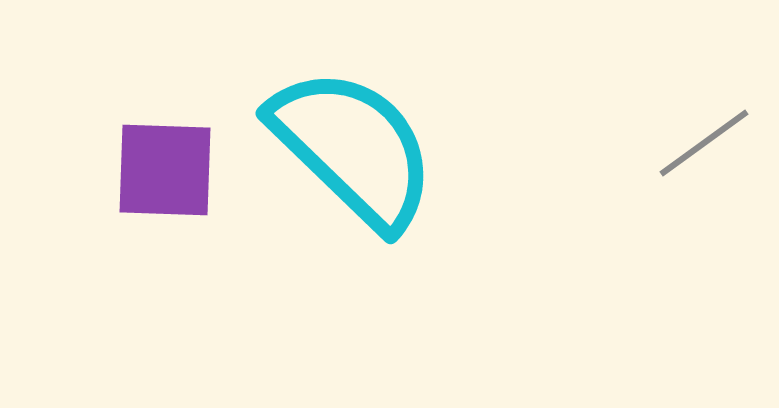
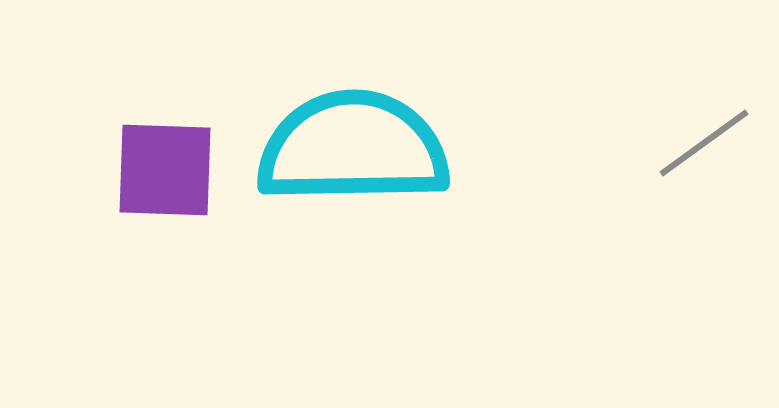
cyan semicircle: rotated 45 degrees counterclockwise
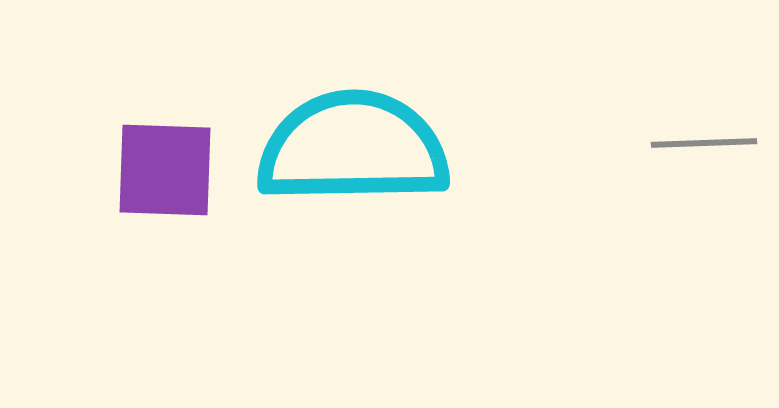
gray line: rotated 34 degrees clockwise
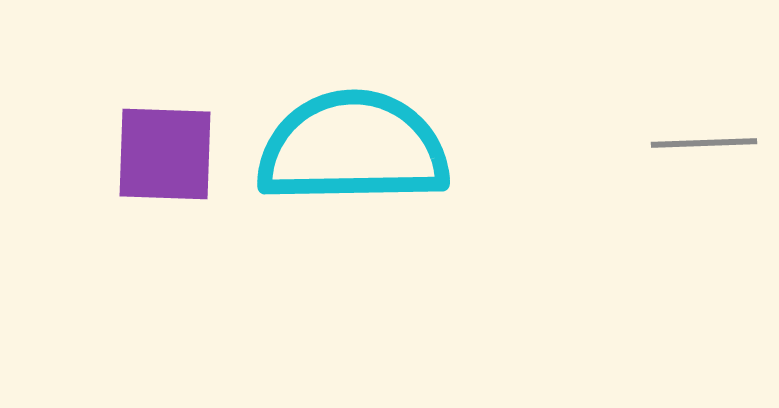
purple square: moved 16 px up
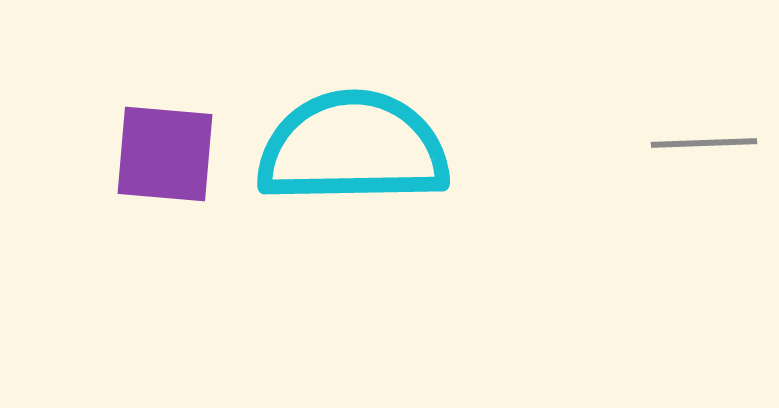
purple square: rotated 3 degrees clockwise
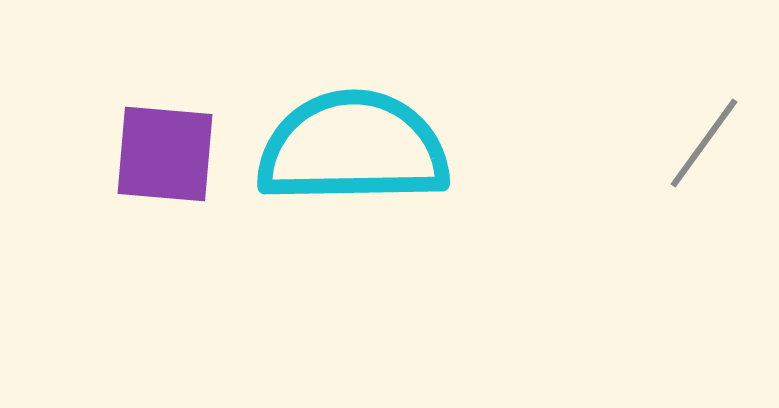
gray line: rotated 52 degrees counterclockwise
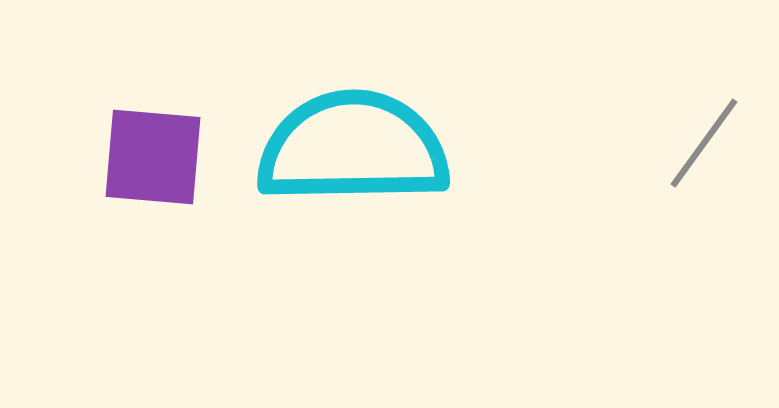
purple square: moved 12 px left, 3 px down
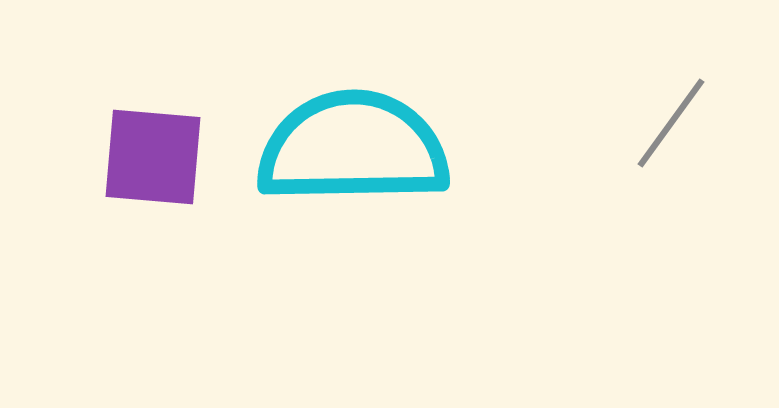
gray line: moved 33 px left, 20 px up
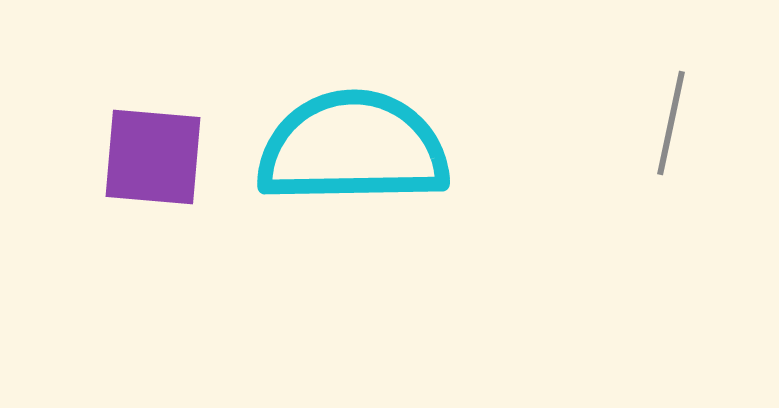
gray line: rotated 24 degrees counterclockwise
